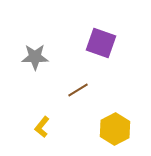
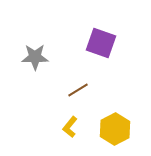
yellow L-shape: moved 28 px right
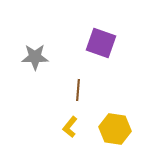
brown line: rotated 55 degrees counterclockwise
yellow hexagon: rotated 24 degrees counterclockwise
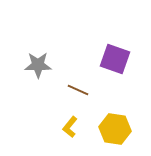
purple square: moved 14 px right, 16 px down
gray star: moved 3 px right, 8 px down
brown line: rotated 70 degrees counterclockwise
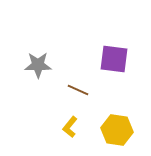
purple square: moved 1 px left; rotated 12 degrees counterclockwise
yellow hexagon: moved 2 px right, 1 px down
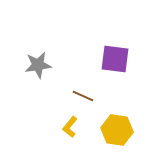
purple square: moved 1 px right
gray star: rotated 8 degrees counterclockwise
brown line: moved 5 px right, 6 px down
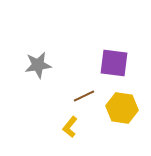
purple square: moved 1 px left, 4 px down
brown line: moved 1 px right; rotated 50 degrees counterclockwise
yellow hexagon: moved 5 px right, 22 px up
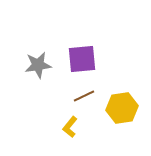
purple square: moved 32 px left, 4 px up; rotated 12 degrees counterclockwise
yellow hexagon: rotated 16 degrees counterclockwise
